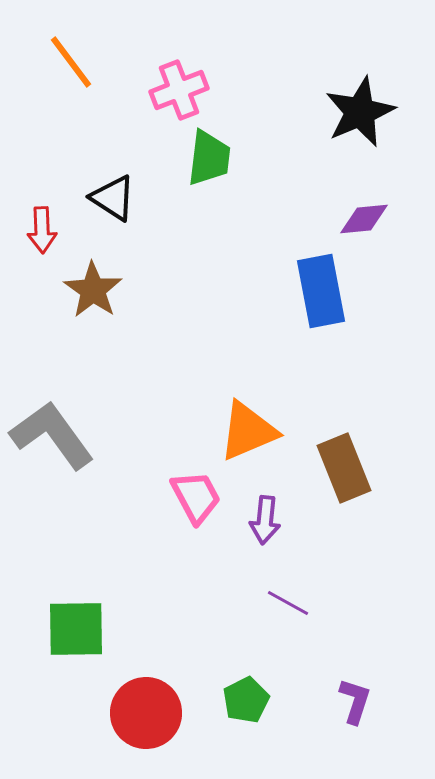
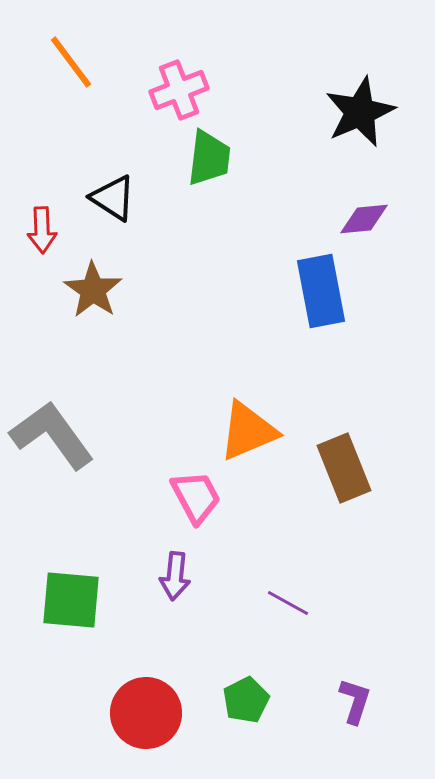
purple arrow: moved 90 px left, 56 px down
green square: moved 5 px left, 29 px up; rotated 6 degrees clockwise
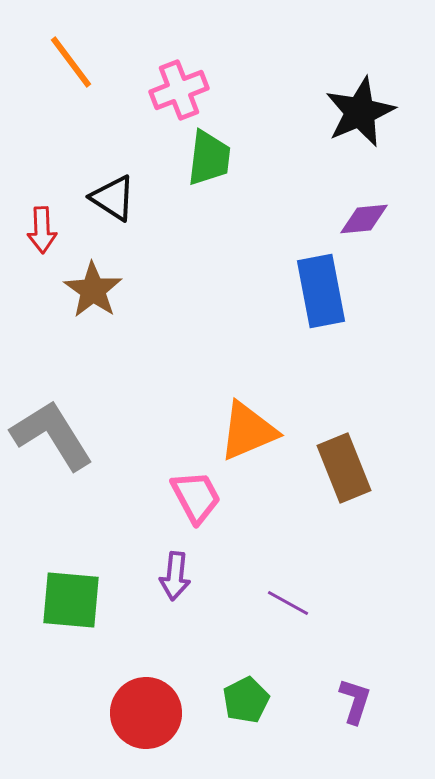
gray L-shape: rotated 4 degrees clockwise
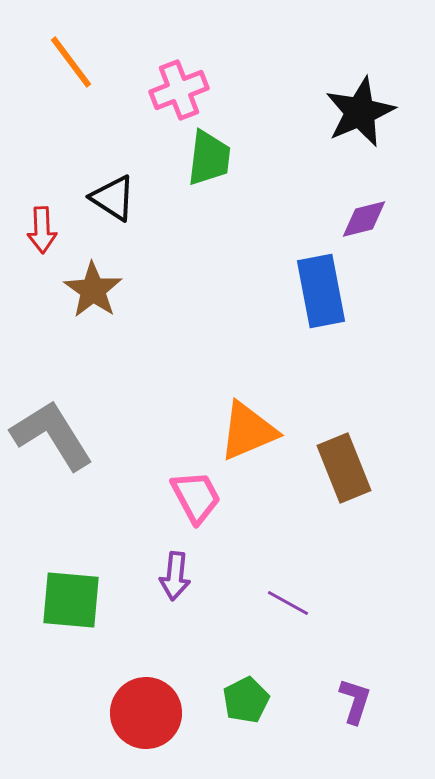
purple diamond: rotated 9 degrees counterclockwise
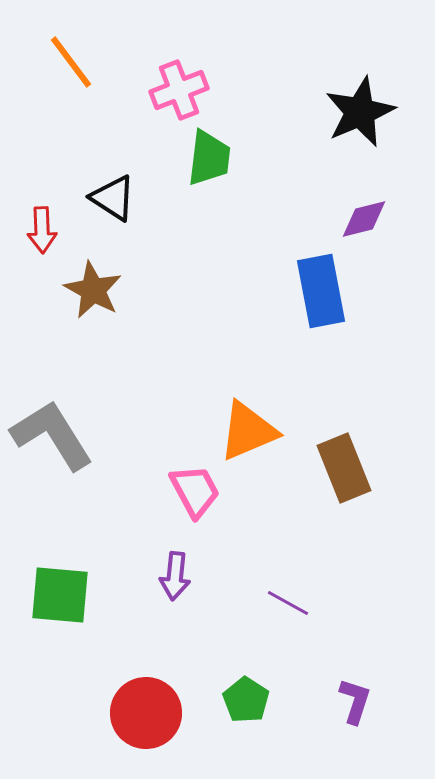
brown star: rotated 6 degrees counterclockwise
pink trapezoid: moved 1 px left, 6 px up
green square: moved 11 px left, 5 px up
green pentagon: rotated 12 degrees counterclockwise
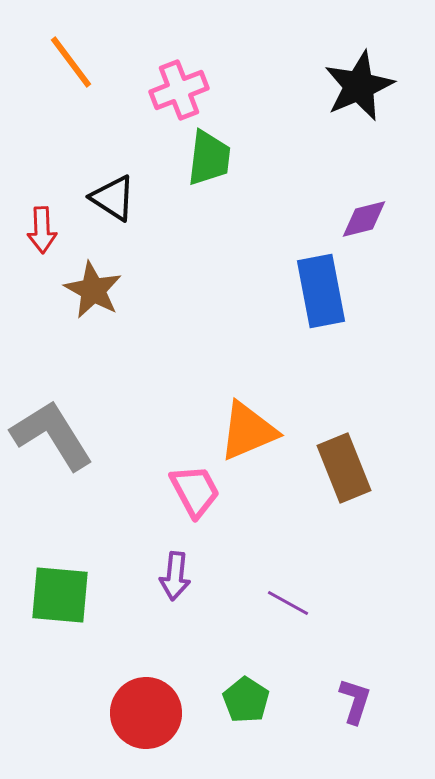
black star: moved 1 px left, 26 px up
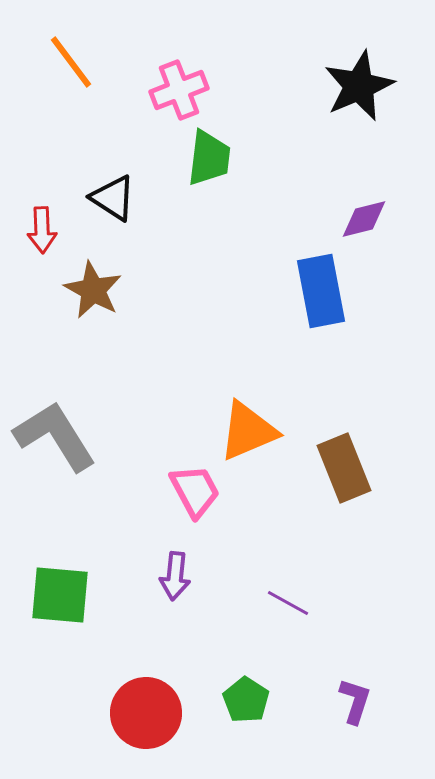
gray L-shape: moved 3 px right, 1 px down
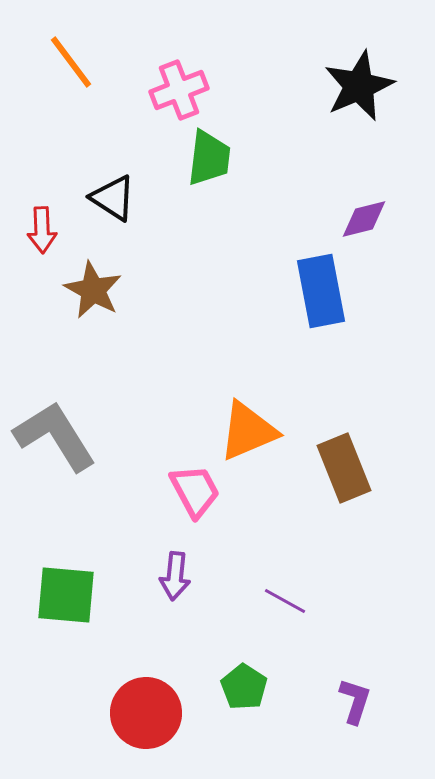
green square: moved 6 px right
purple line: moved 3 px left, 2 px up
green pentagon: moved 2 px left, 13 px up
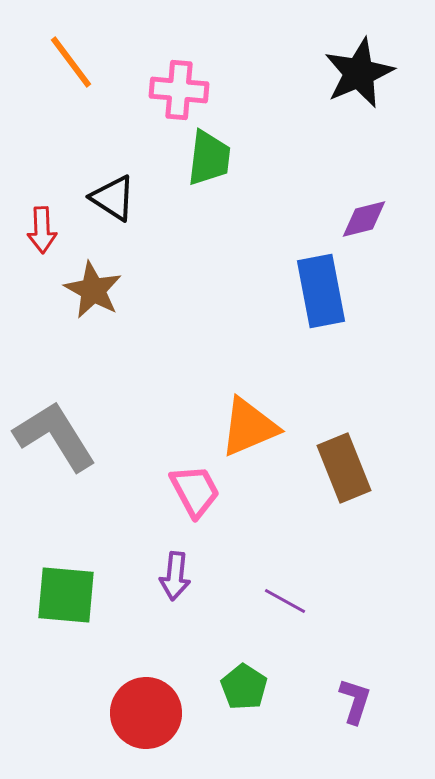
black star: moved 13 px up
pink cross: rotated 26 degrees clockwise
orange triangle: moved 1 px right, 4 px up
